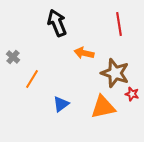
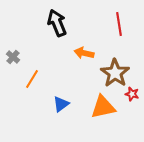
brown star: rotated 16 degrees clockwise
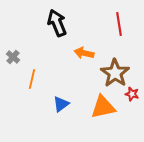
orange line: rotated 18 degrees counterclockwise
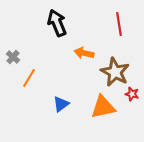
brown star: moved 1 px up; rotated 8 degrees counterclockwise
orange line: moved 3 px left, 1 px up; rotated 18 degrees clockwise
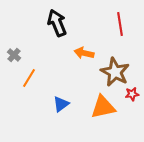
red line: moved 1 px right
gray cross: moved 1 px right, 2 px up
red star: rotated 24 degrees counterclockwise
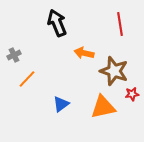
gray cross: rotated 24 degrees clockwise
brown star: moved 1 px left, 1 px up; rotated 8 degrees counterclockwise
orange line: moved 2 px left, 1 px down; rotated 12 degrees clockwise
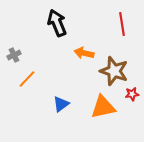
red line: moved 2 px right
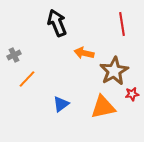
brown star: rotated 24 degrees clockwise
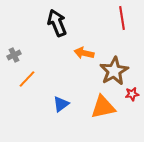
red line: moved 6 px up
